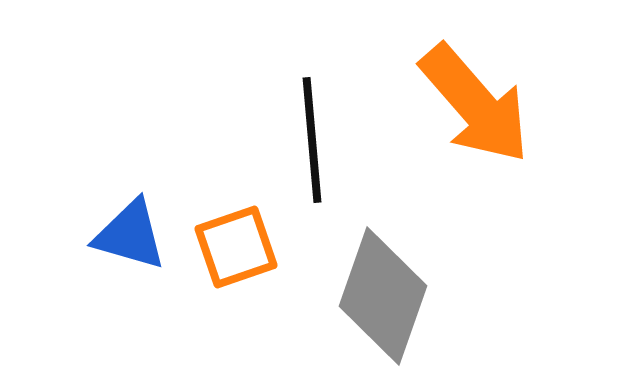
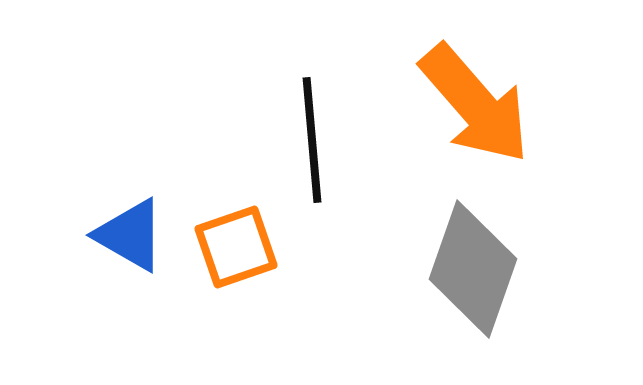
blue triangle: rotated 14 degrees clockwise
gray diamond: moved 90 px right, 27 px up
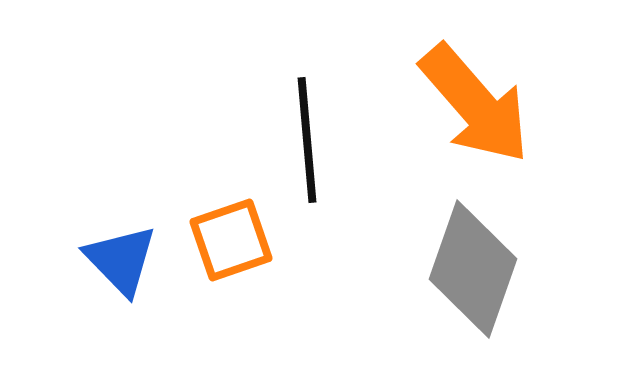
black line: moved 5 px left
blue triangle: moved 9 px left, 25 px down; rotated 16 degrees clockwise
orange square: moved 5 px left, 7 px up
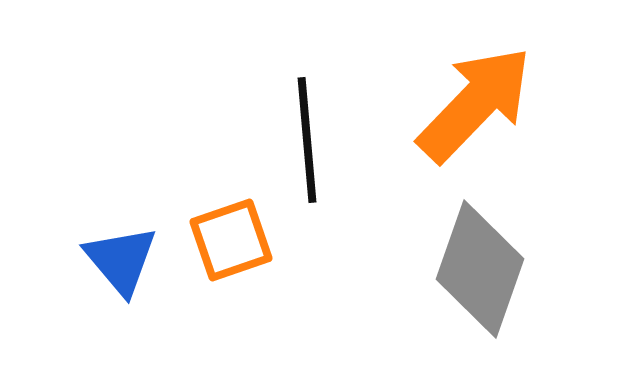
orange arrow: rotated 95 degrees counterclockwise
blue triangle: rotated 4 degrees clockwise
gray diamond: moved 7 px right
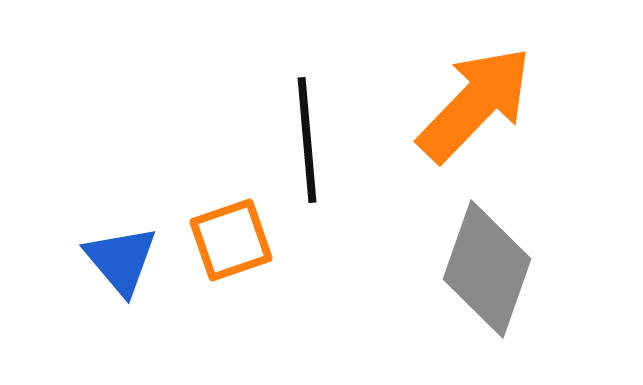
gray diamond: moved 7 px right
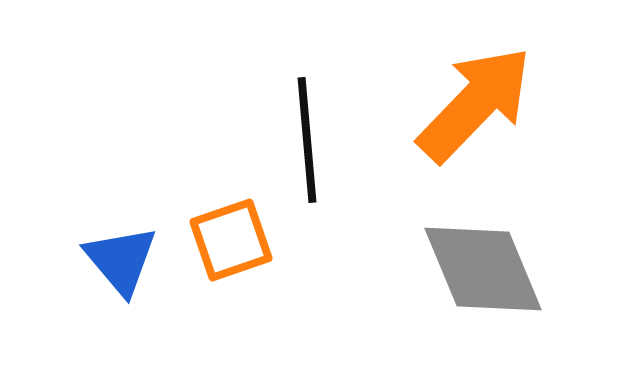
gray diamond: moved 4 px left; rotated 42 degrees counterclockwise
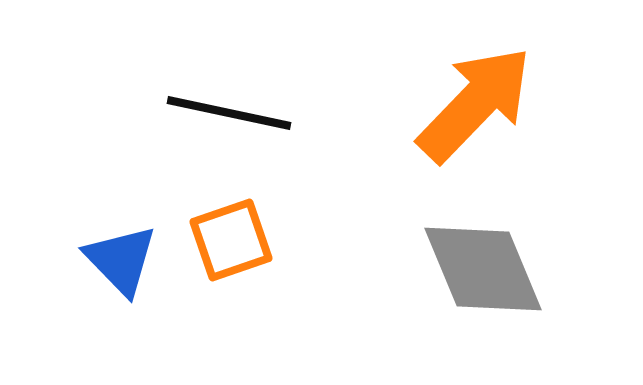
black line: moved 78 px left, 27 px up; rotated 73 degrees counterclockwise
blue triangle: rotated 4 degrees counterclockwise
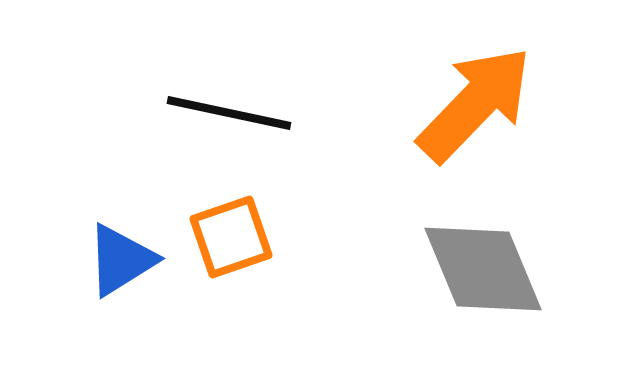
orange square: moved 3 px up
blue triangle: rotated 42 degrees clockwise
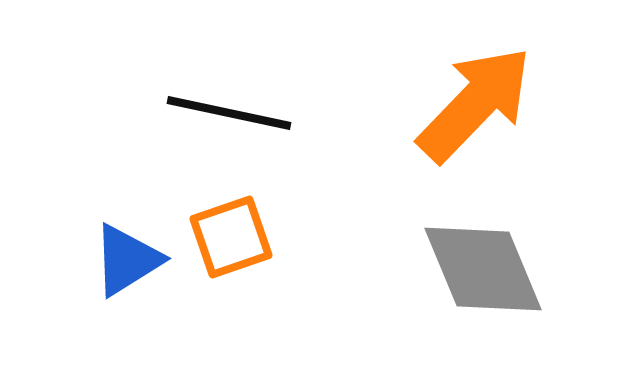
blue triangle: moved 6 px right
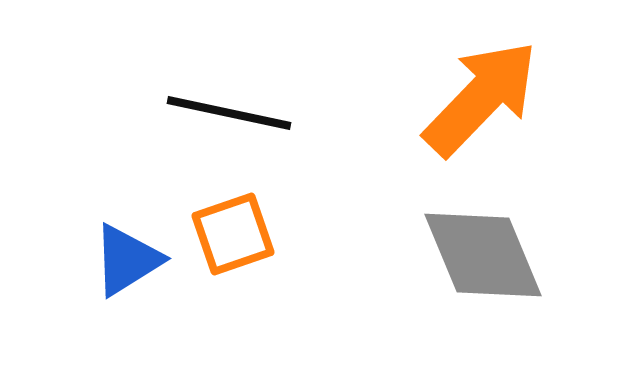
orange arrow: moved 6 px right, 6 px up
orange square: moved 2 px right, 3 px up
gray diamond: moved 14 px up
